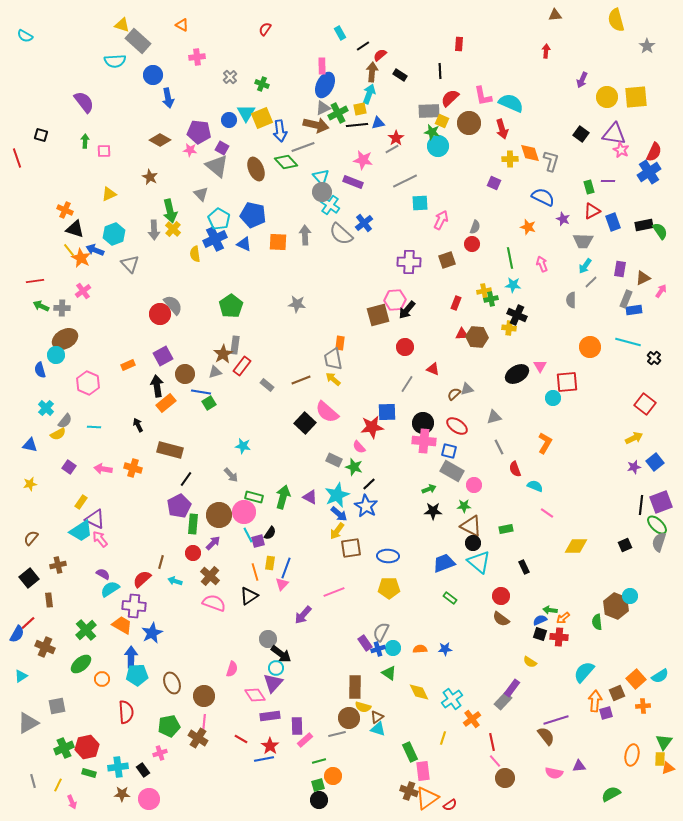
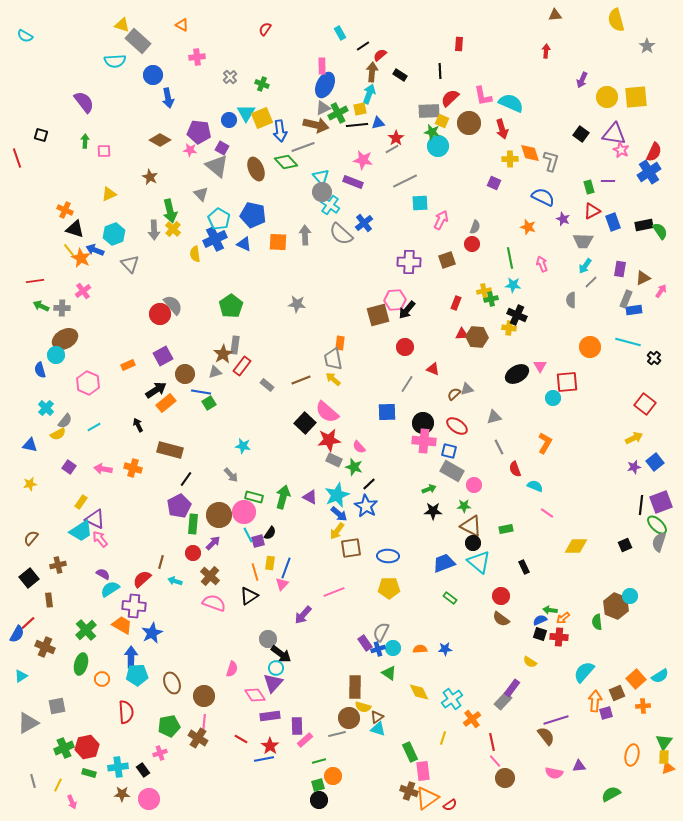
black arrow at (157, 386): moved 1 px left, 4 px down; rotated 65 degrees clockwise
cyan line at (94, 427): rotated 32 degrees counterclockwise
red star at (372, 427): moved 43 px left, 13 px down
green ellipse at (81, 664): rotated 35 degrees counterclockwise
yellow rectangle at (660, 759): moved 4 px right, 2 px up
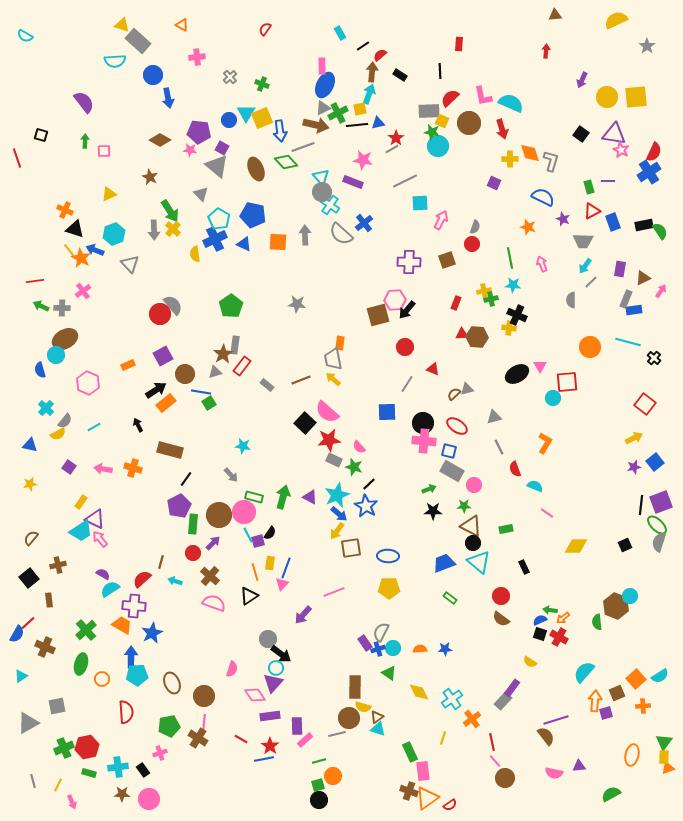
yellow semicircle at (616, 20): rotated 80 degrees clockwise
green arrow at (170, 211): rotated 20 degrees counterclockwise
red cross at (559, 637): rotated 24 degrees clockwise
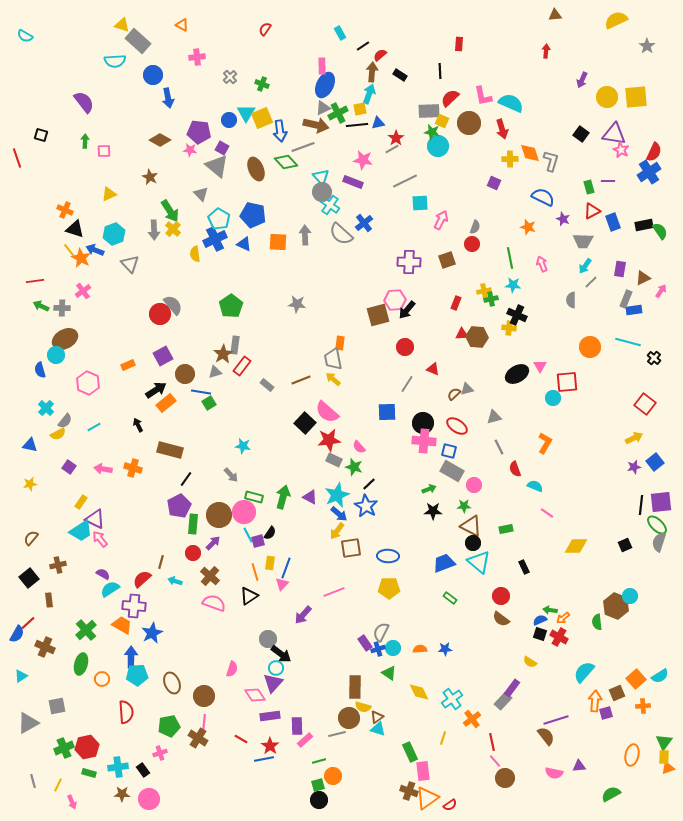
purple square at (661, 502): rotated 15 degrees clockwise
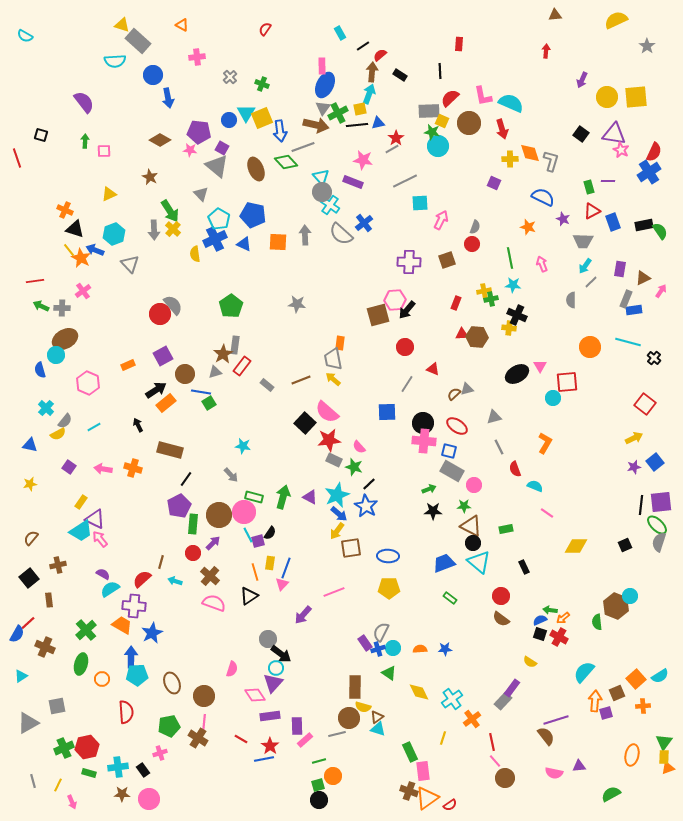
gray triangle at (323, 108): rotated 28 degrees counterclockwise
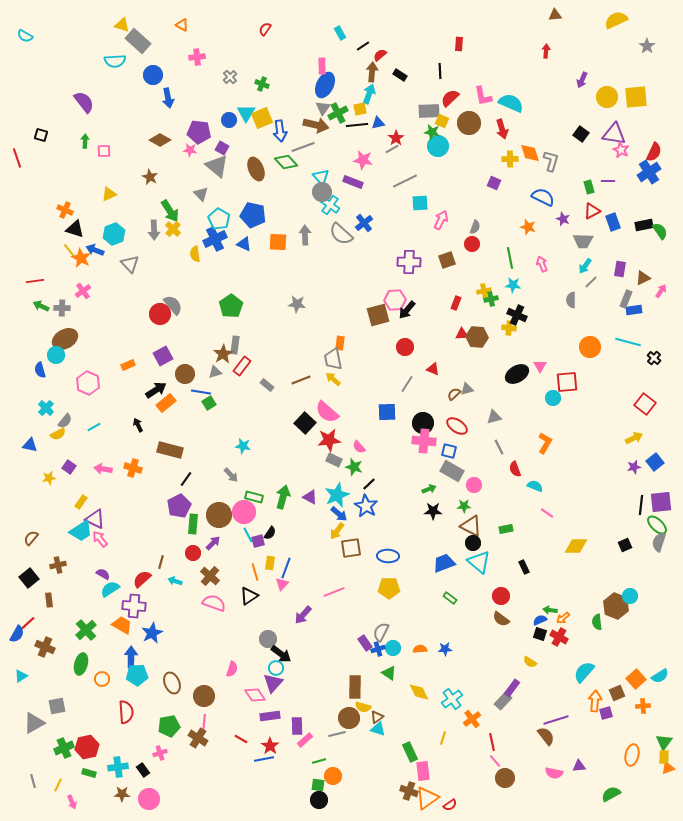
yellow star at (30, 484): moved 19 px right, 6 px up
gray triangle at (28, 723): moved 6 px right
green square at (318, 785): rotated 24 degrees clockwise
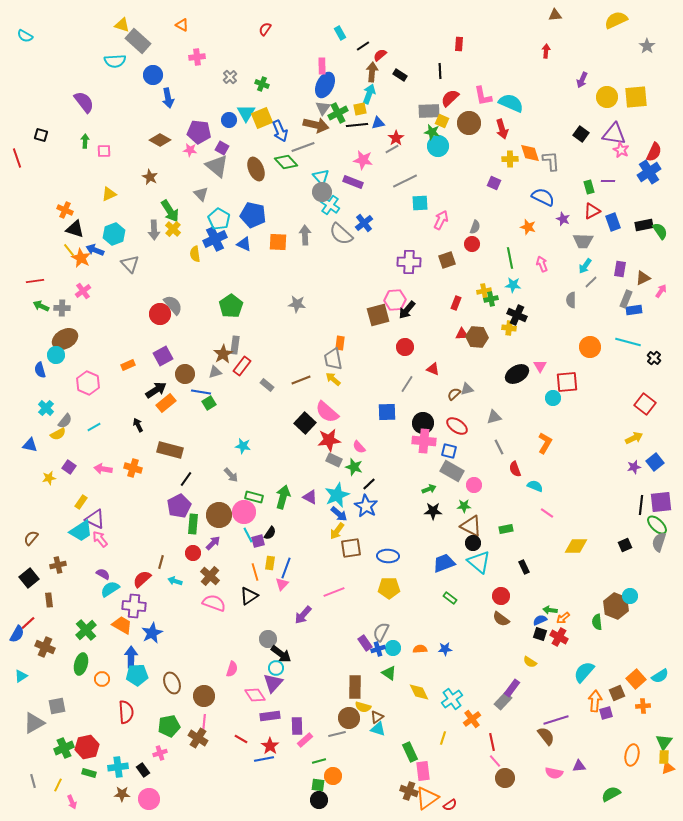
blue arrow at (280, 131): rotated 15 degrees counterclockwise
gray L-shape at (551, 161): rotated 20 degrees counterclockwise
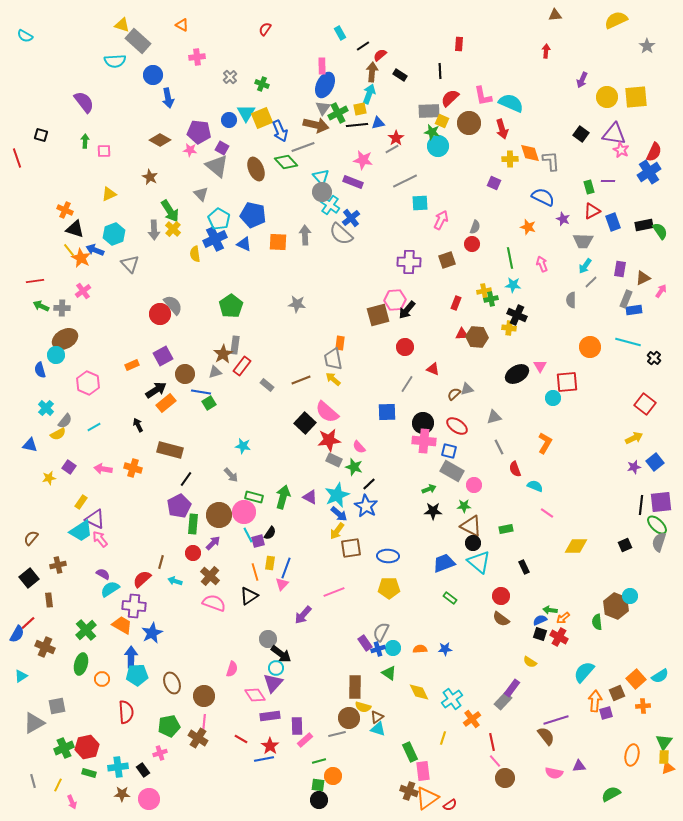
blue cross at (364, 223): moved 13 px left, 5 px up
orange rectangle at (128, 365): moved 4 px right
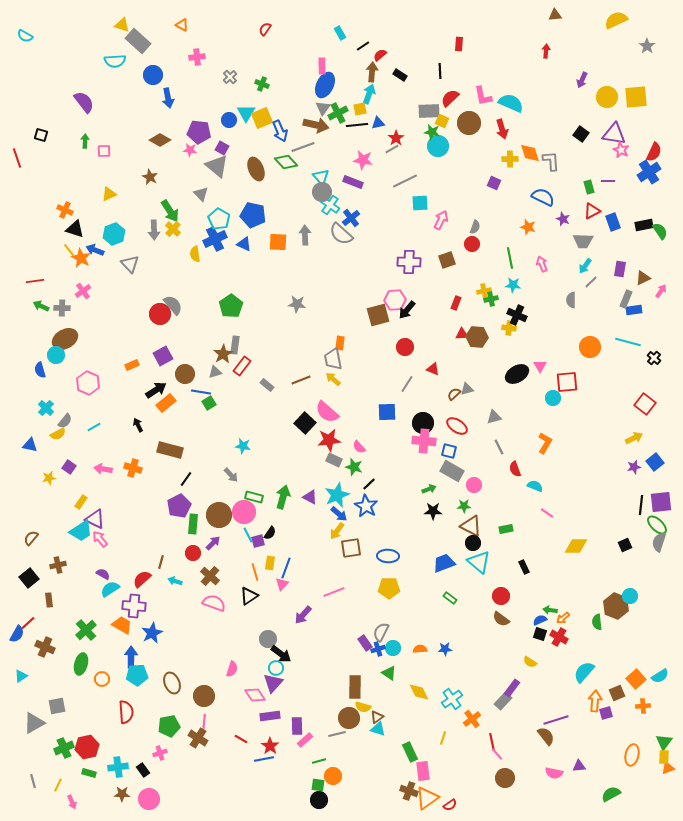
pink line at (495, 761): moved 2 px right, 7 px up
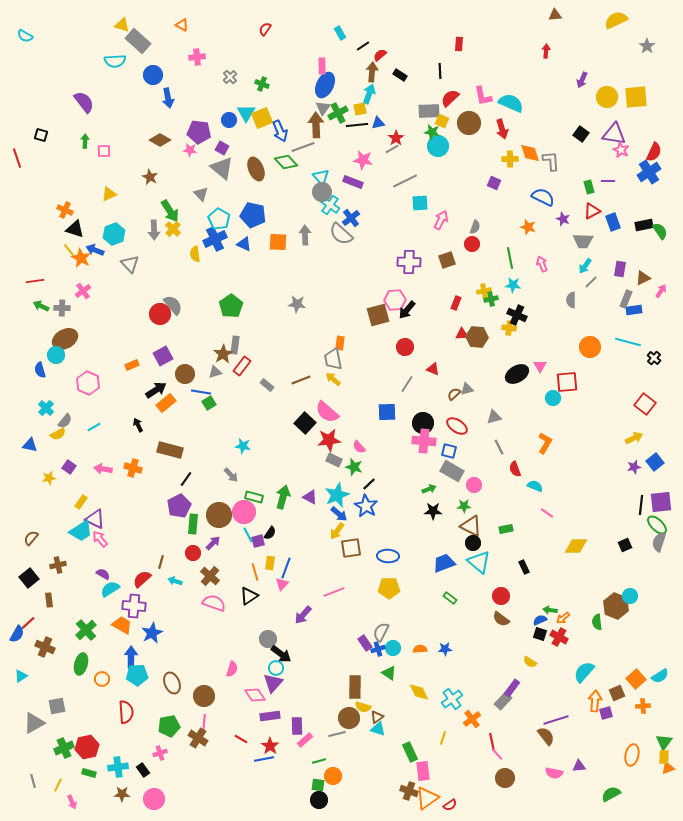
brown arrow at (316, 125): rotated 105 degrees counterclockwise
gray triangle at (217, 166): moved 5 px right, 2 px down
pink circle at (149, 799): moved 5 px right
